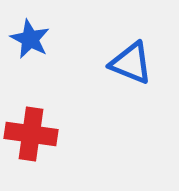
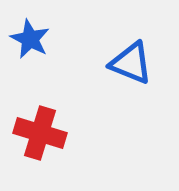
red cross: moved 9 px right, 1 px up; rotated 9 degrees clockwise
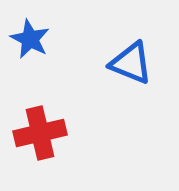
red cross: rotated 30 degrees counterclockwise
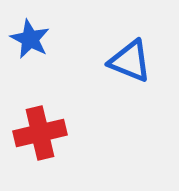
blue triangle: moved 1 px left, 2 px up
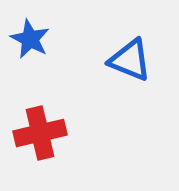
blue triangle: moved 1 px up
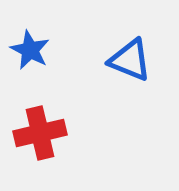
blue star: moved 11 px down
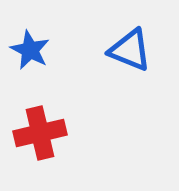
blue triangle: moved 10 px up
